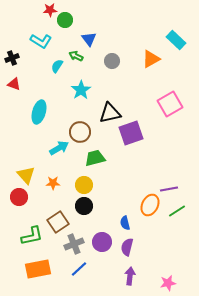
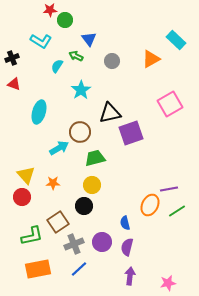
yellow circle: moved 8 px right
red circle: moved 3 px right
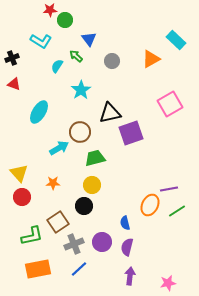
green arrow: rotated 16 degrees clockwise
cyan ellipse: rotated 15 degrees clockwise
yellow triangle: moved 7 px left, 2 px up
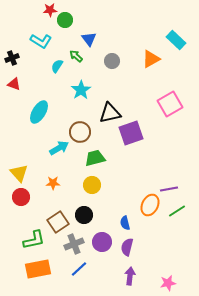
red circle: moved 1 px left
black circle: moved 9 px down
green L-shape: moved 2 px right, 4 px down
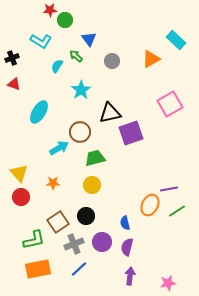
black circle: moved 2 px right, 1 px down
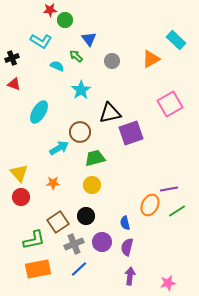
cyan semicircle: rotated 80 degrees clockwise
